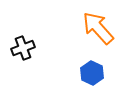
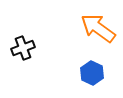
orange arrow: rotated 12 degrees counterclockwise
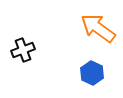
black cross: moved 2 px down
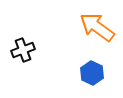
orange arrow: moved 1 px left, 1 px up
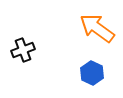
orange arrow: moved 1 px down
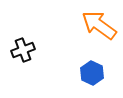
orange arrow: moved 2 px right, 3 px up
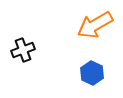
orange arrow: moved 4 px left; rotated 66 degrees counterclockwise
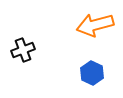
orange arrow: rotated 15 degrees clockwise
